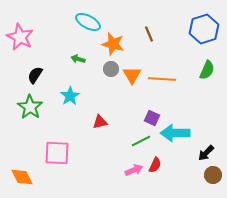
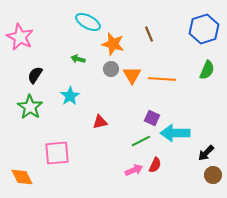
pink square: rotated 8 degrees counterclockwise
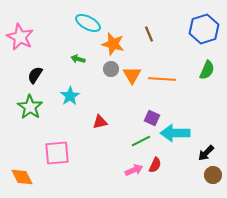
cyan ellipse: moved 1 px down
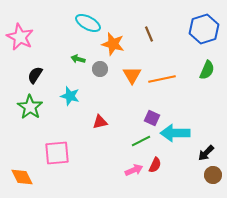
gray circle: moved 11 px left
orange line: rotated 16 degrees counterclockwise
cyan star: rotated 24 degrees counterclockwise
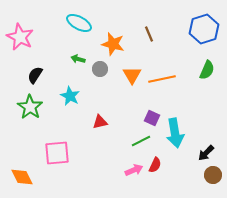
cyan ellipse: moved 9 px left
cyan star: rotated 12 degrees clockwise
cyan arrow: rotated 100 degrees counterclockwise
